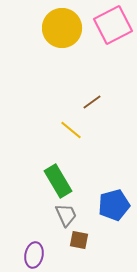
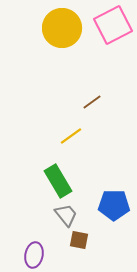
yellow line: moved 6 px down; rotated 75 degrees counterclockwise
blue pentagon: rotated 16 degrees clockwise
gray trapezoid: rotated 15 degrees counterclockwise
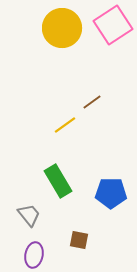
pink square: rotated 6 degrees counterclockwise
yellow line: moved 6 px left, 11 px up
blue pentagon: moved 3 px left, 12 px up
gray trapezoid: moved 37 px left
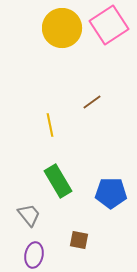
pink square: moved 4 px left
yellow line: moved 15 px left; rotated 65 degrees counterclockwise
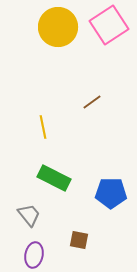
yellow circle: moved 4 px left, 1 px up
yellow line: moved 7 px left, 2 px down
green rectangle: moved 4 px left, 3 px up; rotated 32 degrees counterclockwise
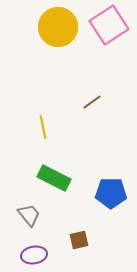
brown square: rotated 24 degrees counterclockwise
purple ellipse: rotated 70 degrees clockwise
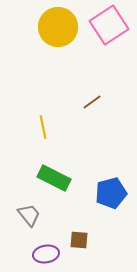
blue pentagon: rotated 16 degrees counterclockwise
brown square: rotated 18 degrees clockwise
purple ellipse: moved 12 px right, 1 px up
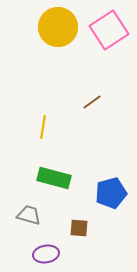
pink square: moved 5 px down
yellow line: rotated 20 degrees clockwise
green rectangle: rotated 12 degrees counterclockwise
gray trapezoid: rotated 35 degrees counterclockwise
brown square: moved 12 px up
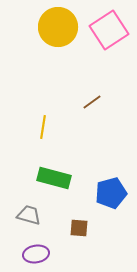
purple ellipse: moved 10 px left
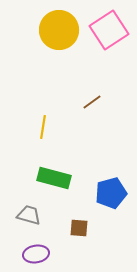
yellow circle: moved 1 px right, 3 px down
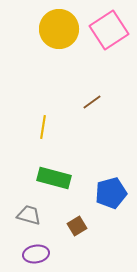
yellow circle: moved 1 px up
brown square: moved 2 px left, 2 px up; rotated 36 degrees counterclockwise
